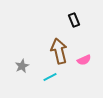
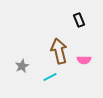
black rectangle: moved 5 px right
pink semicircle: rotated 24 degrees clockwise
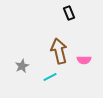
black rectangle: moved 10 px left, 7 px up
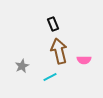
black rectangle: moved 16 px left, 11 px down
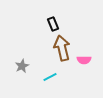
brown arrow: moved 3 px right, 3 px up
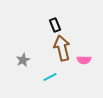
black rectangle: moved 2 px right, 1 px down
gray star: moved 1 px right, 6 px up
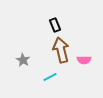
brown arrow: moved 1 px left, 2 px down
gray star: rotated 16 degrees counterclockwise
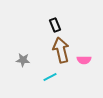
gray star: rotated 24 degrees counterclockwise
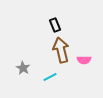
gray star: moved 8 px down; rotated 24 degrees clockwise
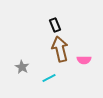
brown arrow: moved 1 px left, 1 px up
gray star: moved 1 px left, 1 px up
cyan line: moved 1 px left, 1 px down
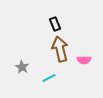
black rectangle: moved 1 px up
